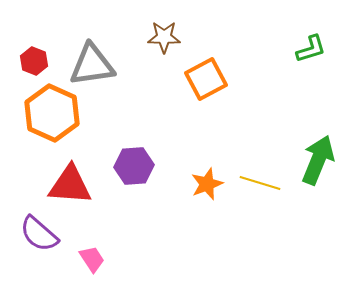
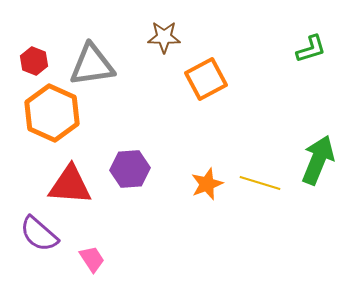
purple hexagon: moved 4 px left, 3 px down
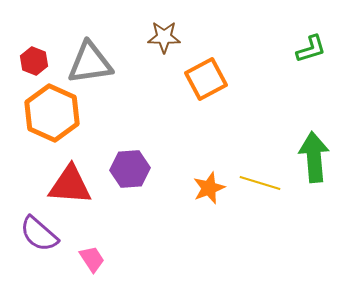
gray triangle: moved 2 px left, 2 px up
green arrow: moved 4 px left, 3 px up; rotated 27 degrees counterclockwise
orange star: moved 2 px right, 4 px down
